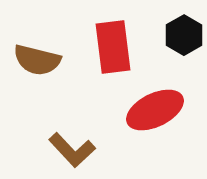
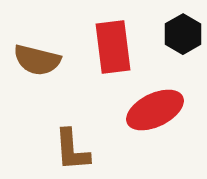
black hexagon: moved 1 px left, 1 px up
brown L-shape: rotated 39 degrees clockwise
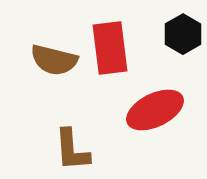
red rectangle: moved 3 px left, 1 px down
brown semicircle: moved 17 px right
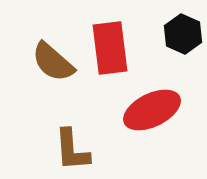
black hexagon: rotated 6 degrees counterclockwise
brown semicircle: moved 1 px left, 2 px down; rotated 27 degrees clockwise
red ellipse: moved 3 px left
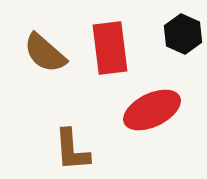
brown semicircle: moved 8 px left, 9 px up
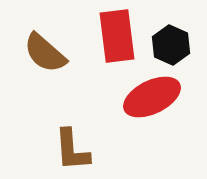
black hexagon: moved 12 px left, 11 px down
red rectangle: moved 7 px right, 12 px up
red ellipse: moved 13 px up
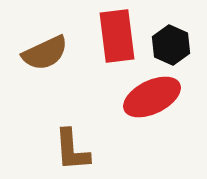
brown semicircle: rotated 66 degrees counterclockwise
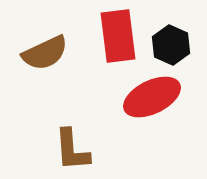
red rectangle: moved 1 px right
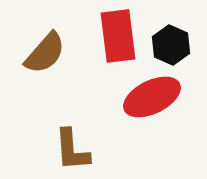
brown semicircle: rotated 24 degrees counterclockwise
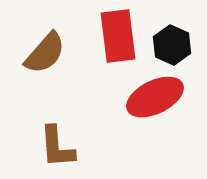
black hexagon: moved 1 px right
red ellipse: moved 3 px right
brown L-shape: moved 15 px left, 3 px up
